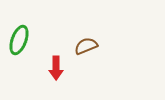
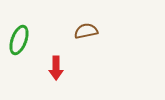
brown semicircle: moved 15 px up; rotated 10 degrees clockwise
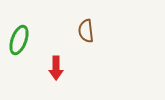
brown semicircle: rotated 85 degrees counterclockwise
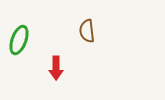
brown semicircle: moved 1 px right
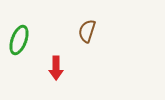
brown semicircle: rotated 25 degrees clockwise
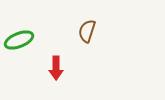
green ellipse: rotated 48 degrees clockwise
